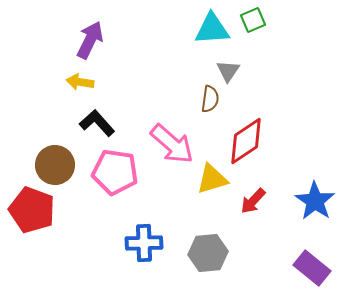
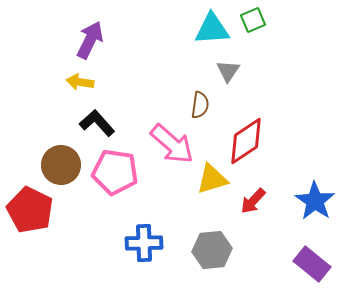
brown semicircle: moved 10 px left, 6 px down
brown circle: moved 6 px right
red pentagon: moved 2 px left; rotated 6 degrees clockwise
gray hexagon: moved 4 px right, 3 px up
purple rectangle: moved 4 px up
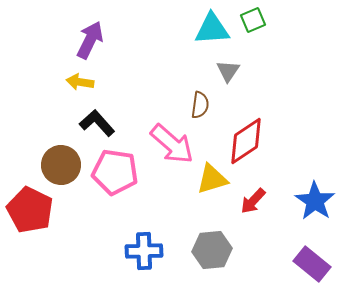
blue cross: moved 8 px down
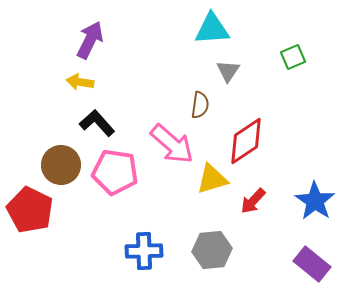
green square: moved 40 px right, 37 px down
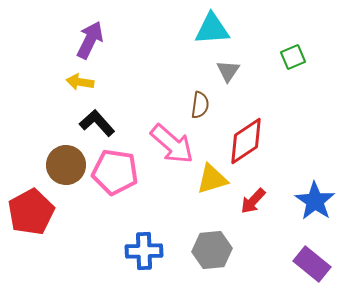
brown circle: moved 5 px right
red pentagon: moved 1 px right, 2 px down; rotated 18 degrees clockwise
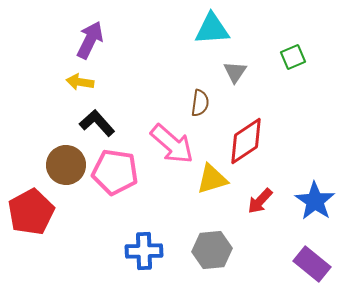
gray triangle: moved 7 px right, 1 px down
brown semicircle: moved 2 px up
red arrow: moved 7 px right
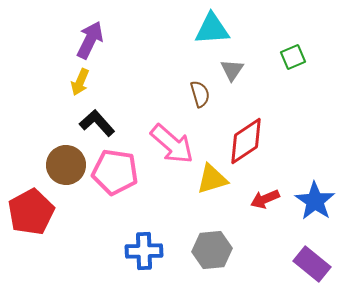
gray triangle: moved 3 px left, 2 px up
yellow arrow: rotated 76 degrees counterclockwise
brown semicircle: moved 9 px up; rotated 24 degrees counterclockwise
red arrow: moved 5 px right, 2 px up; rotated 24 degrees clockwise
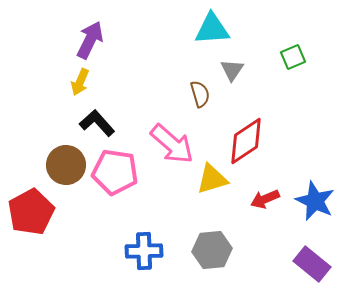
blue star: rotated 9 degrees counterclockwise
